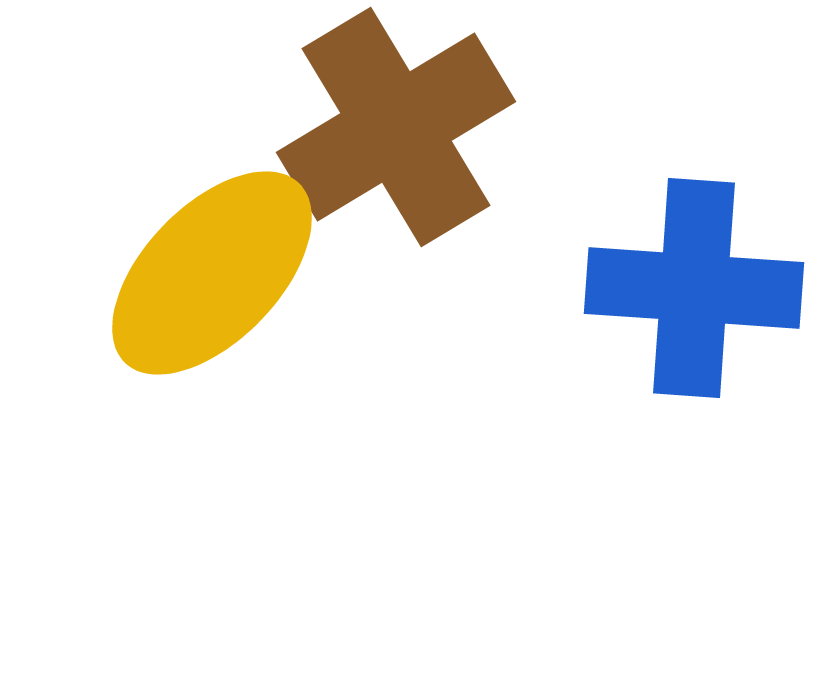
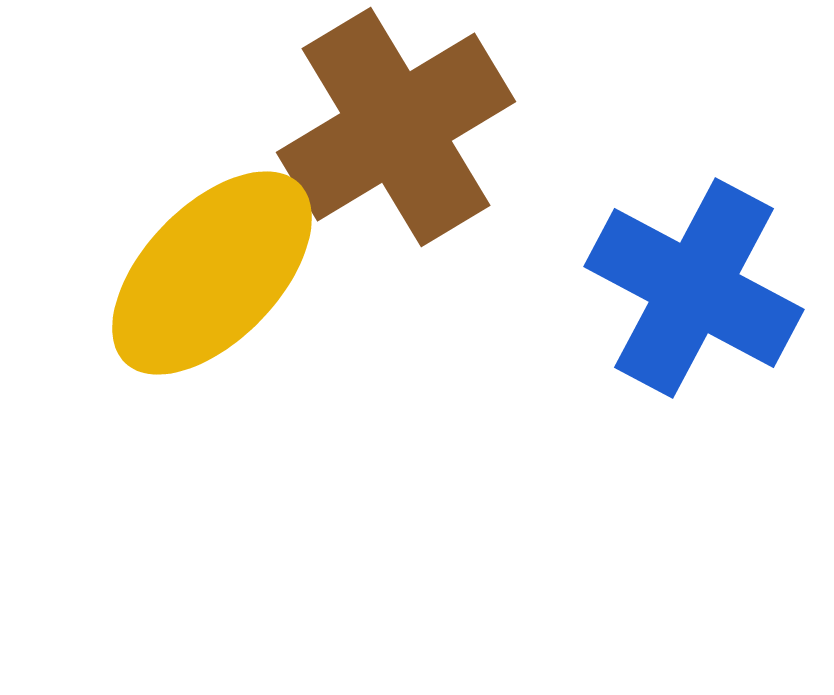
blue cross: rotated 24 degrees clockwise
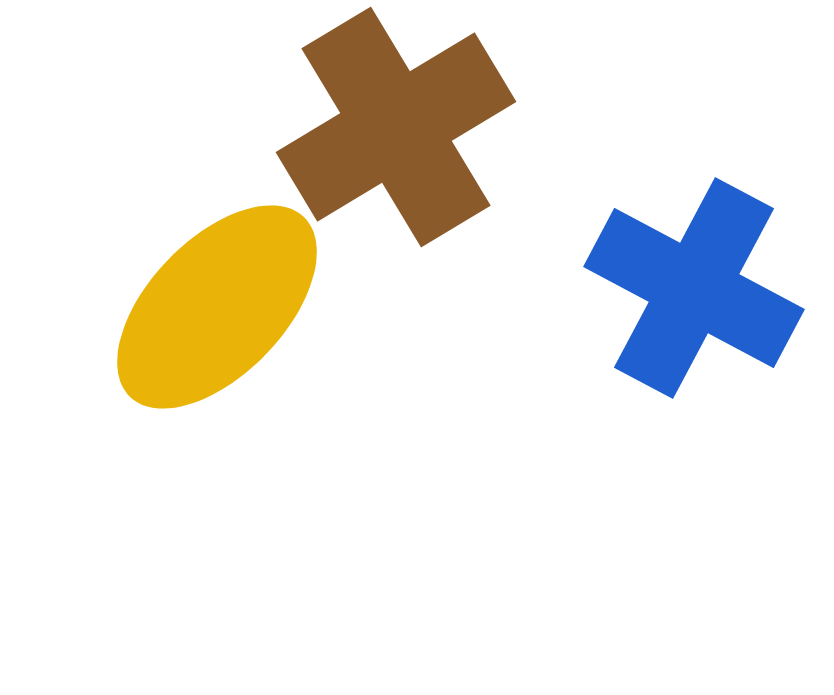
yellow ellipse: moved 5 px right, 34 px down
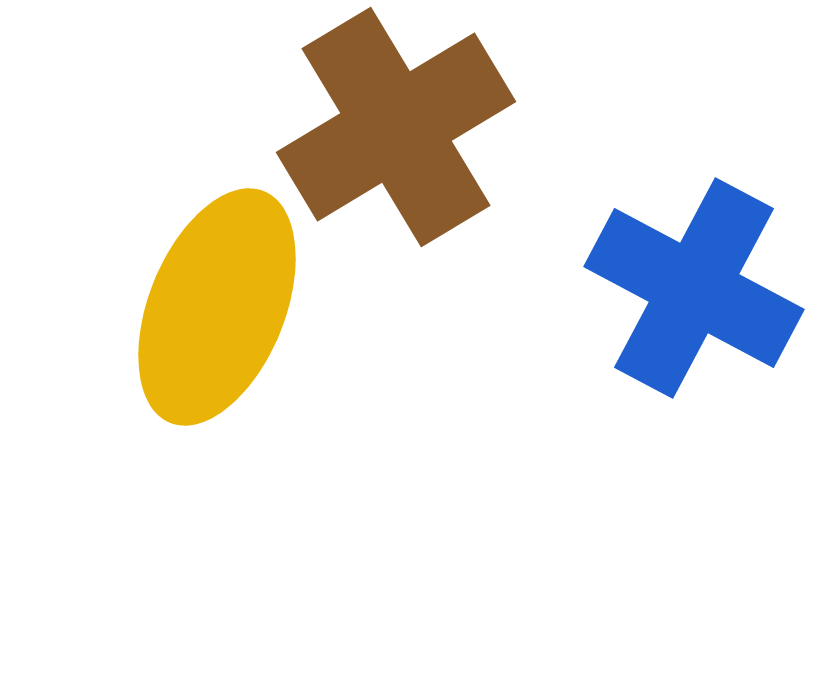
yellow ellipse: rotated 22 degrees counterclockwise
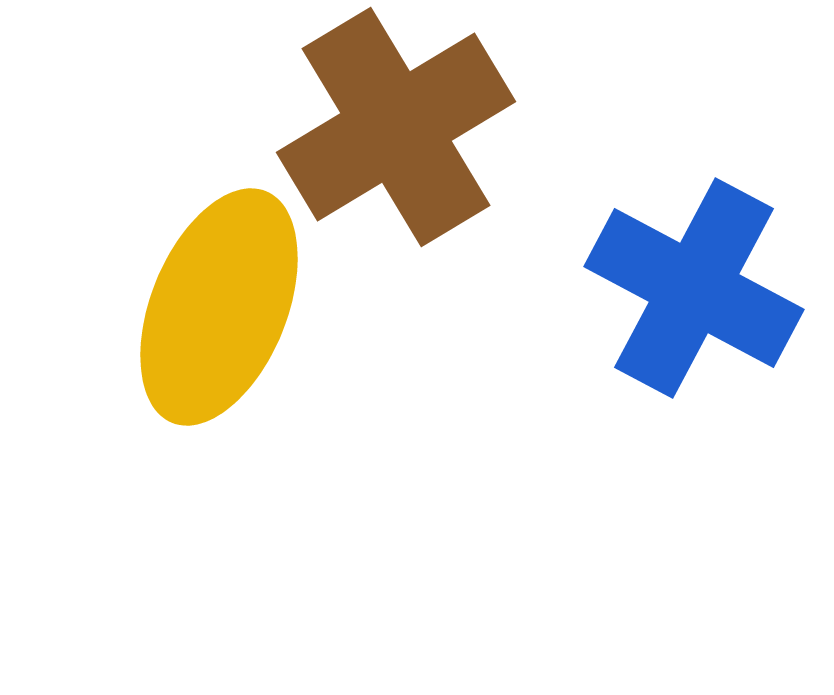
yellow ellipse: moved 2 px right
